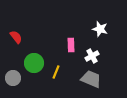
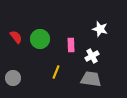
green circle: moved 6 px right, 24 px up
gray trapezoid: rotated 15 degrees counterclockwise
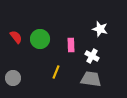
white cross: rotated 32 degrees counterclockwise
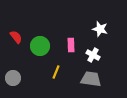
green circle: moved 7 px down
white cross: moved 1 px right, 1 px up
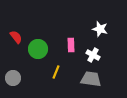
green circle: moved 2 px left, 3 px down
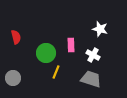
red semicircle: rotated 24 degrees clockwise
green circle: moved 8 px right, 4 px down
gray trapezoid: rotated 10 degrees clockwise
